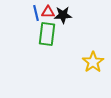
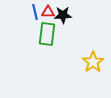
blue line: moved 1 px left, 1 px up
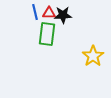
red triangle: moved 1 px right, 1 px down
yellow star: moved 6 px up
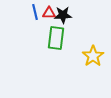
green rectangle: moved 9 px right, 4 px down
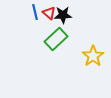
red triangle: rotated 40 degrees clockwise
green rectangle: moved 1 px down; rotated 40 degrees clockwise
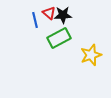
blue line: moved 8 px down
green rectangle: moved 3 px right, 1 px up; rotated 15 degrees clockwise
yellow star: moved 2 px left, 1 px up; rotated 15 degrees clockwise
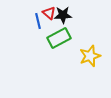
blue line: moved 3 px right, 1 px down
yellow star: moved 1 px left, 1 px down
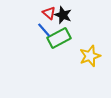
black star: rotated 24 degrees clockwise
blue line: moved 6 px right, 9 px down; rotated 28 degrees counterclockwise
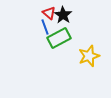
black star: rotated 12 degrees clockwise
blue line: moved 1 px right, 3 px up; rotated 21 degrees clockwise
yellow star: moved 1 px left
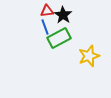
red triangle: moved 2 px left, 2 px up; rotated 48 degrees counterclockwise
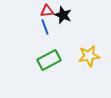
black star: rotated 12 degrees counterclockwise
green rectangle: moved 10 px left, 22 px down
yellow star: rotated 10 degrees clockwise
